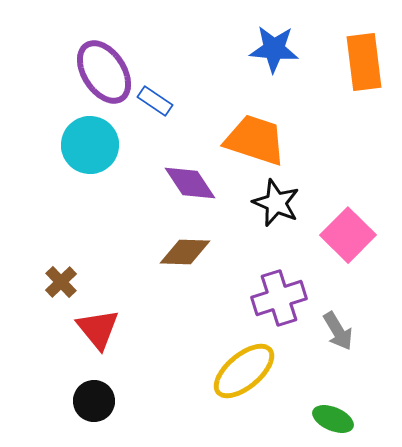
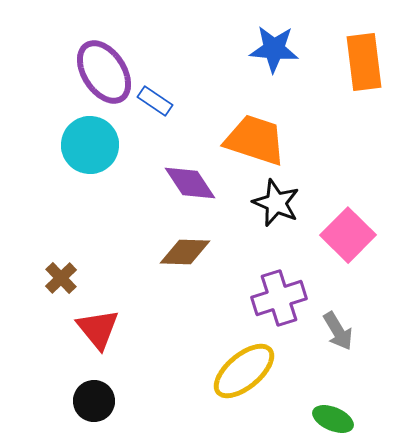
brown cross: moved 4 px up
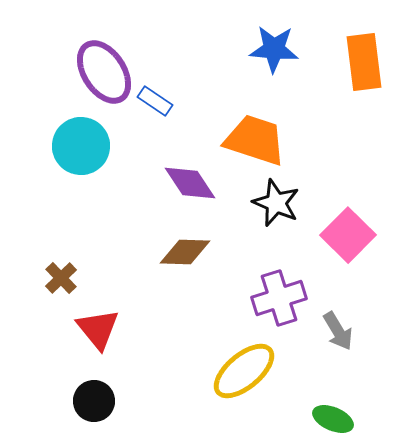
cyan circle: moved 9 px left, 1 px down
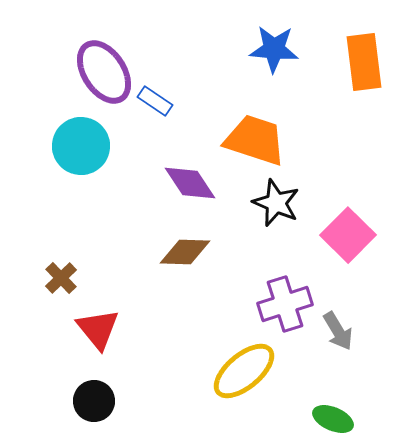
purple cross: moved 6 px right, 6 px down
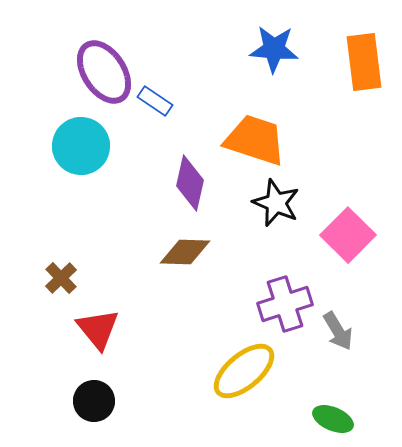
purple diamond: rotated 46 degrees clockwise
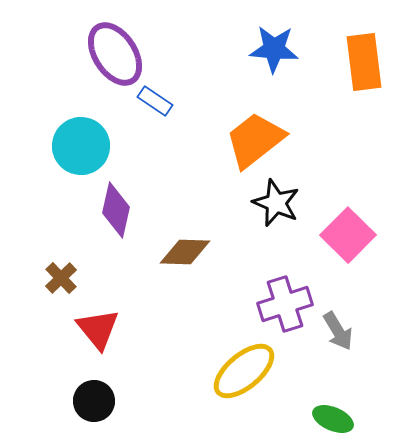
purple ellipse: moved 11 px right, 18 px up
orange trapezoid: rotated 56 degrees counterclockwise
purple diamond: moved 74 px left, 27 px down
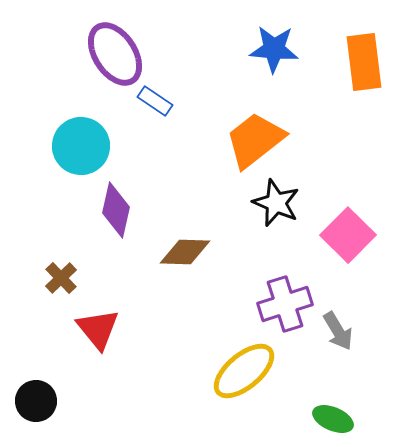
black circle: moved 58 px left
